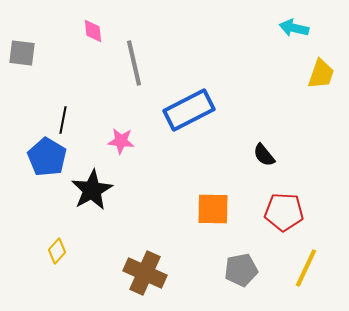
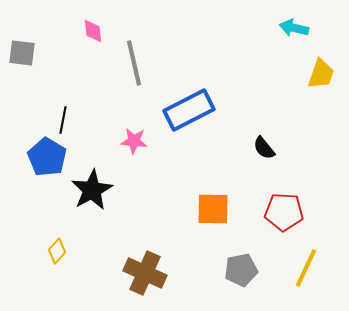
pink star: moved 13 px right
black semicircle: moved 7 px up
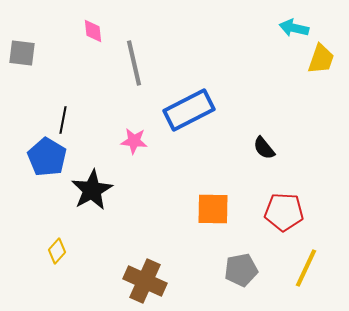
yellow trapezoid: moved 15 px up
brown cross: moved 8 px down
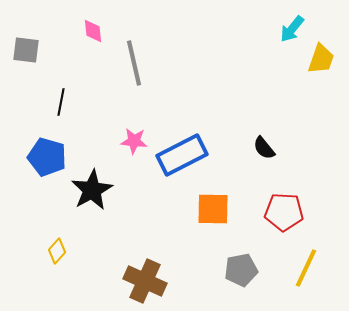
cyan arrow: moved 2 px left, 1 px down; rotated 64 degrees counterclockwise
gray square: moved 4 px right, 3 px up
blue rectangle: moved 7 px left, 45 px down
black line: moved 2 px left, 18 px up
blue pentagon: rotated 15 degrees counterclockwise
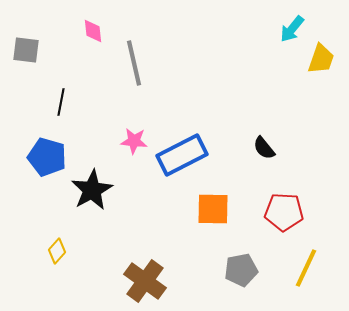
brown cross: rotated 12 degrees clockwise
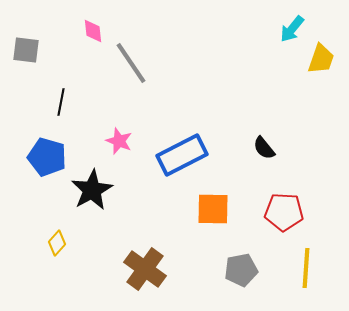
gray line: moved 3 px left; rotated 21 degrees counterclockwise
pink star: moved 15 px left; rotated 16 degrees clockwise
yellow diamond: moved 8 px up
yellow line: rotated 21 degrees counterclockwise
brown cross: moved 12 px up
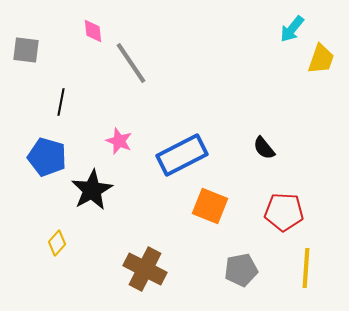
orange square: moved 3 px left, 3 px up; rotated 21 degrees clockwise
brown cross: rotated 9 degrees counterclockwise
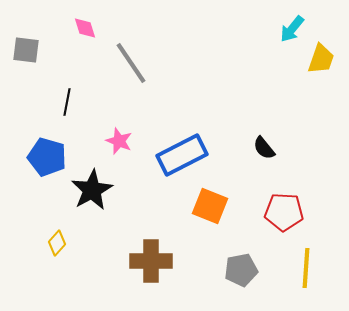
pink diamond: moved 8 px left, 3 px up; rotated 10 degrees counterclockwise
black line: moved 6 px right
brown cross: moved 6 px right, 8 px up; rotated 27 degrees counterclockwise
